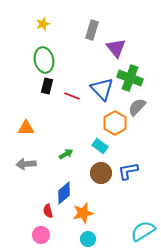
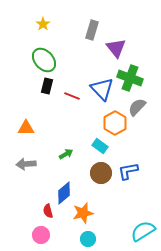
yellow star: rotated 16 degrees counterclockwise
green ellipse: rotated 30 degrees counterclockwise
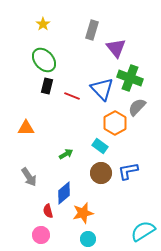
gray arrow: moved 3 px right, 13 px down; rotated 120 degrees counterclockwise
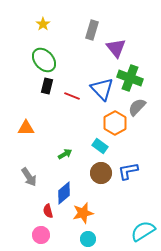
green arrow: moved 1 px left
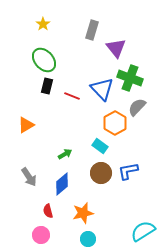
orange triangle: moved 3 px up; rotated 30 degrees counterclockwise
blue diamond: moved 2 px left, 9 px up
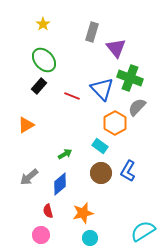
gray rectangle: moved 2 px down
black rectangle: moved 8 px left; rotated 28 degrees clockwise
blue L-shape: rotated 50 degrees counterclockwise
gray arrow: rotated 84 degrees clockwise
blue diamond: moved 2 px left
cyan circle: moved 2 px right, 1 px up
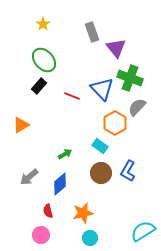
gray rectangle: rotated 36 degrees counterclockwise
orange triangle: moved 5 px left
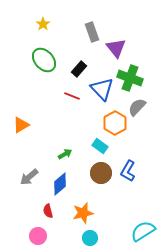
black rectangle: moved 40 px right, 17 px up
pink circle: moved 3 px left, 1 px down
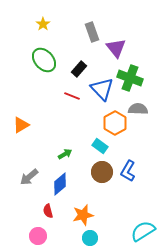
gray semicircle: moved 1 px right, 2 px down; rotated 48 degrees clockwise
brown circle: moved 1 px right, 1 px up
orange star: moved 2 px down
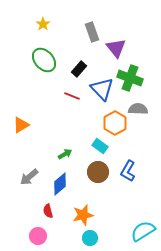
brown circle: moved 4 px left
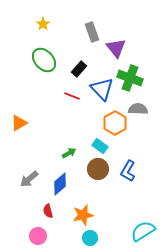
orange triangle: moved 2 px left, 2 px up
green arrow: moved 4 px right, 1 px up
brown circle: moved 3 px up
gray arrow: moved 2 px down
